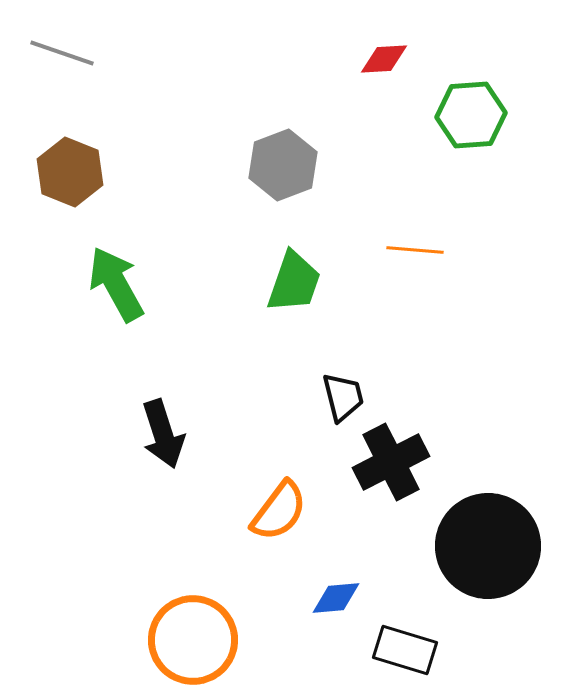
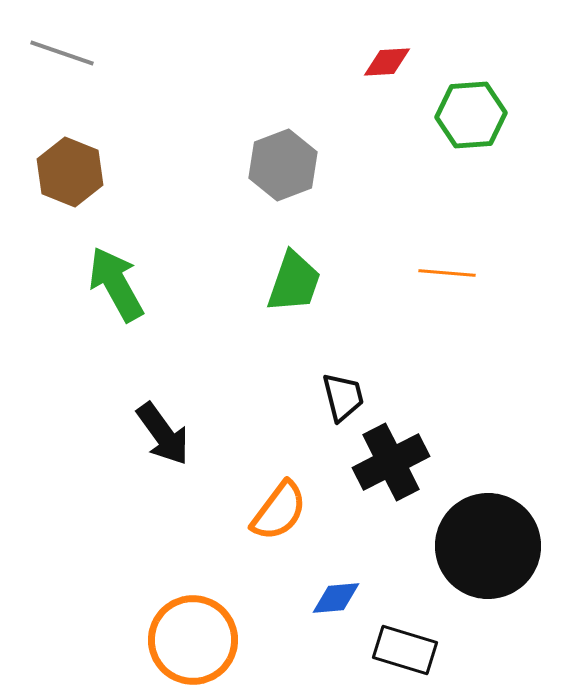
red diamond: moved 3 px right, 3 px down
orange line: moved 32 px right, 23 px down
black arrow: rotated 18 degrees counterclockwise
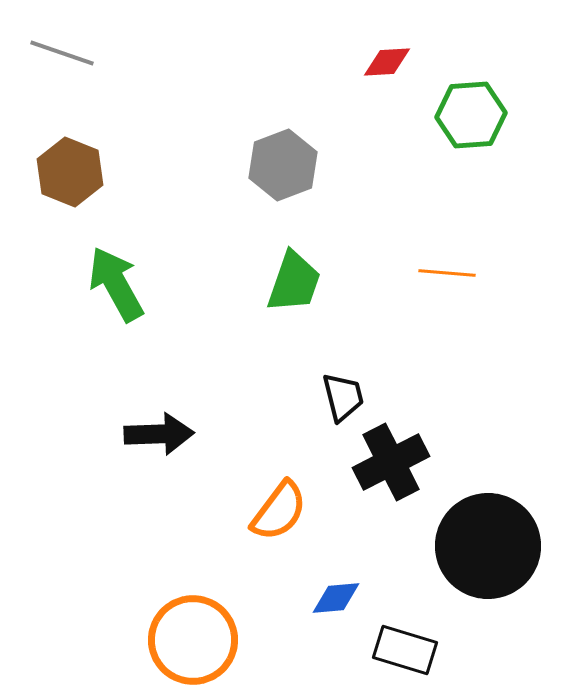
black arrow: moved 4 px left; rotated 56 degrees counterclockwise
